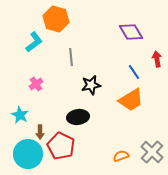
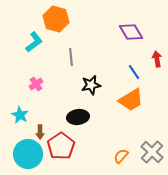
red pentagon: rotated 12 degrees clockwise
orange semicircle: rotated 28 degrees counterclockwise
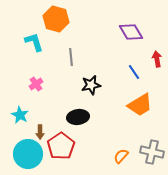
cyan L-shape: rotated 70 degrees counterclockwise
orange trapezoid: moved 9 px right, 5 px down
gray cross: rotated 30 degrees counterclockwise
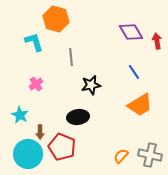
red arrow: moved 18 px up
red pentagon: moved 1 px right, 1 px down; rotated 16 degrees counterclockwise
gray cross: moved 2 px left, 3 px down
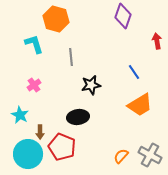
purple diamond: moved 8 px left, 16 px up; rotated 50 degrees clockwise
cyan L-shape: moved 2 px down
pink cross: moved 2 px left, 1 px down
gray cross: rotated 15 degrees clockwise
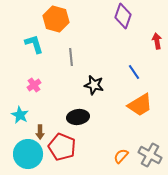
black star: moved 3 px right; rotated 24 degrees clockwise
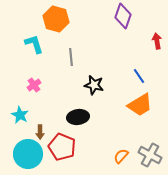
blue line: moved 5 px right, 4 px down
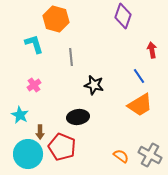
red arrow: moved 5 px left, 9 px down
orange semicircle: rotated 84 degrees clockwise
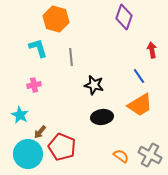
purple diamond: moved 1 px right, 1 px down
cyan L-shape: moved 4 px right, 4 px down
pink cross: rotated 24 degrees clockwise
black ellipse: moved 24 px right
brown arrow: rotated 40 degrees clockwise
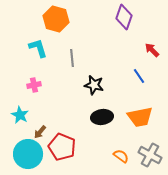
red arrow: rotated 35 degrees counterclockwise
gray line: moved 1 px right, 1 px down
orange trapezoid: moved 12 px down; rotated 20 degrees clockwise
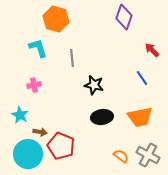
blue line: moved 3 px right, 2 px down
brown arrow: rotated 120 degrees counterclockwise
red pentagon: moved 1 px left, 1 px up
gray cross: moved 2 px left
